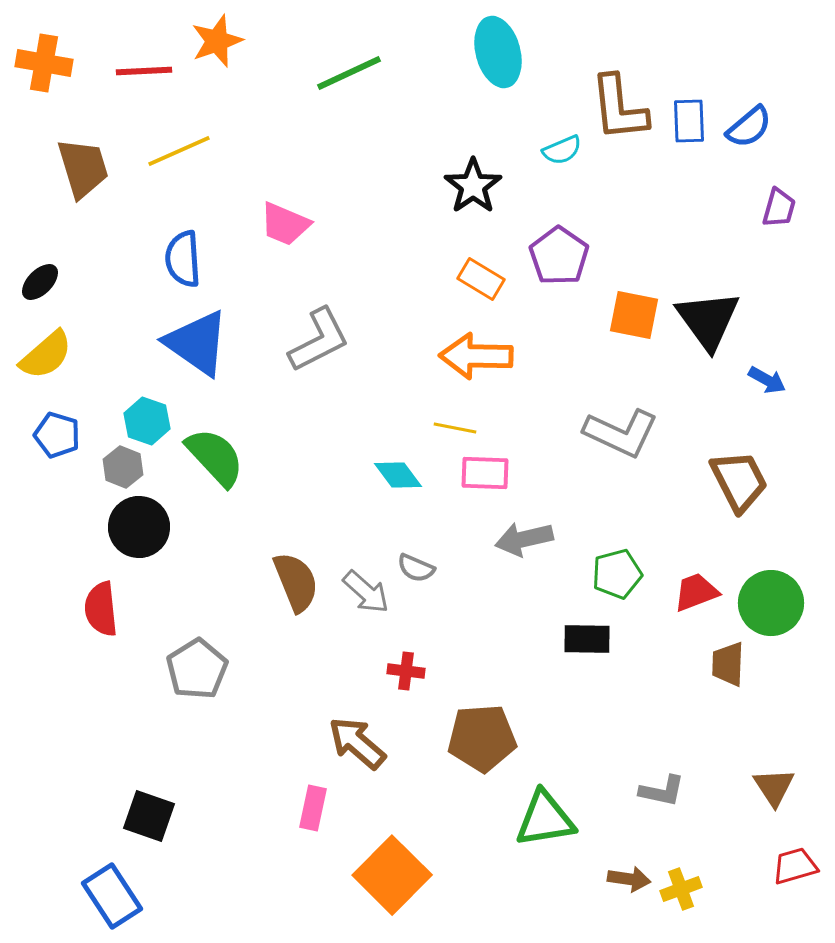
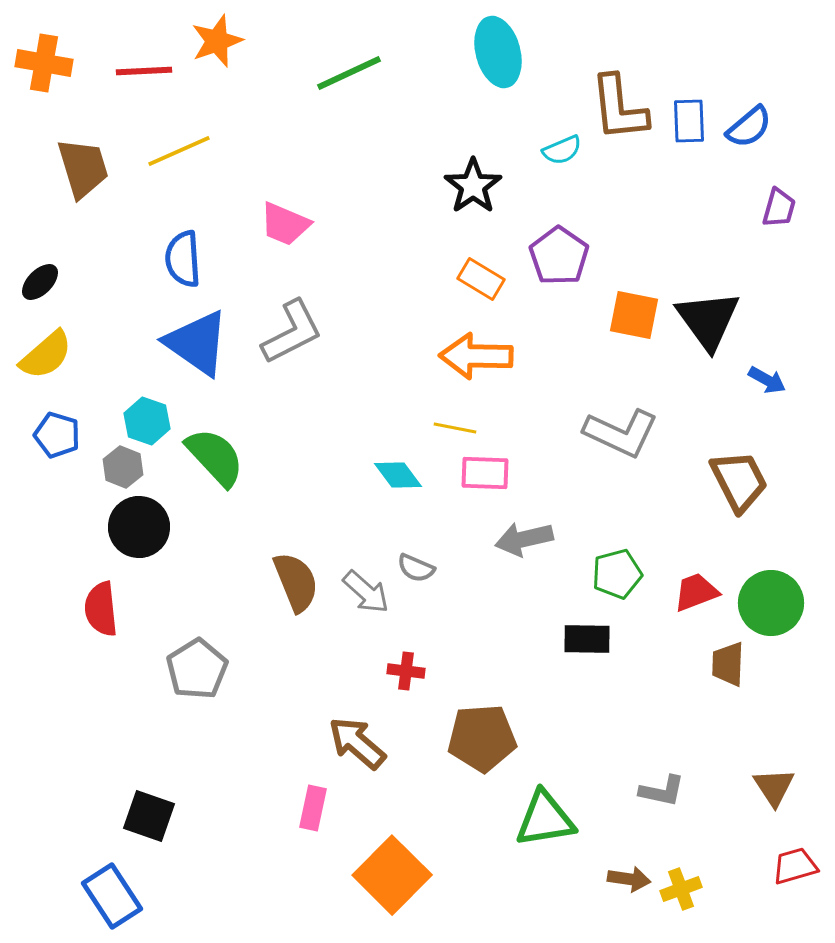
gray L-shape at (319, 340): moved 27 px left, 8 px up
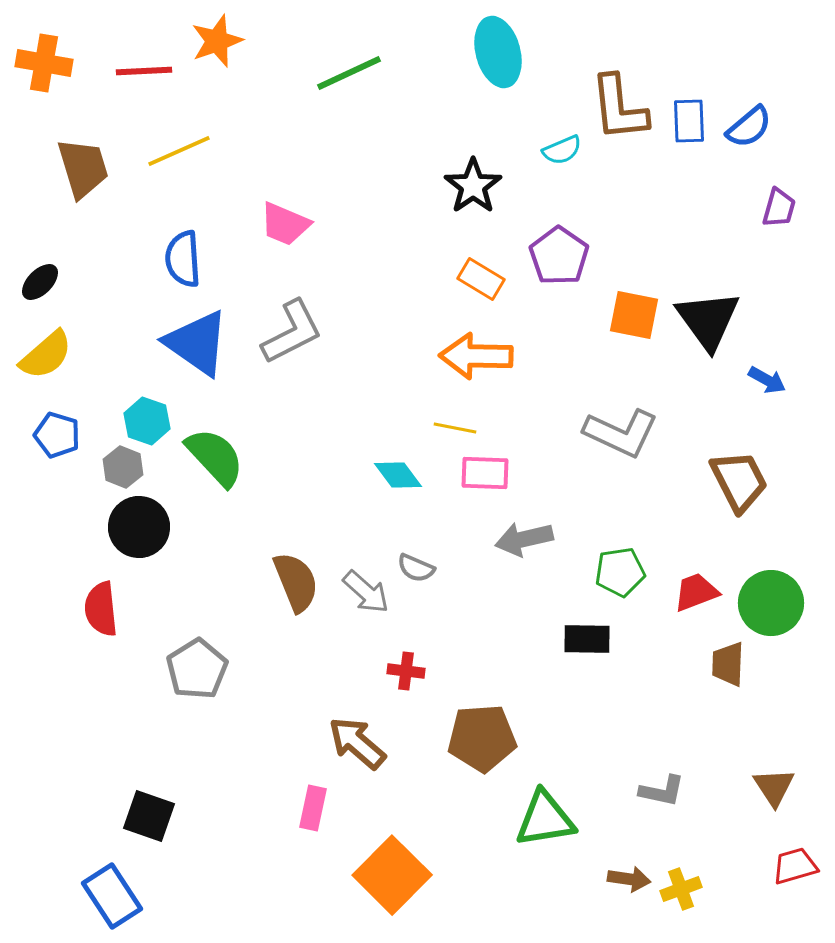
green pentagon at (617, 574): moved 3 px right, 2 px up; rotated 6 degrees clockwise
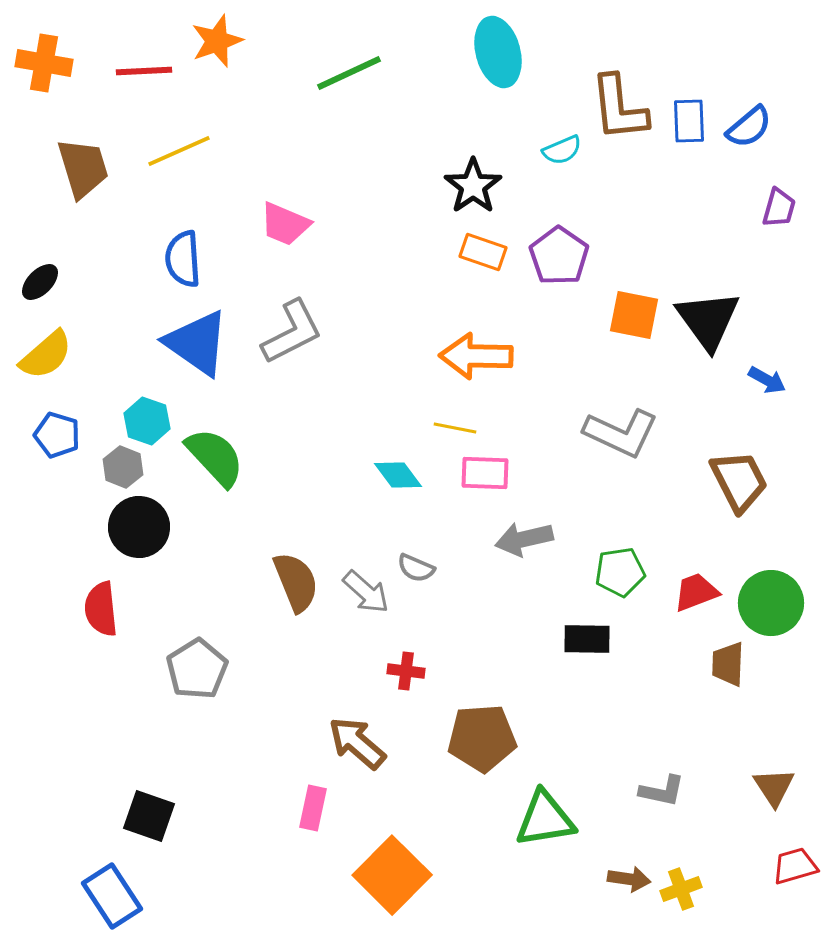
orange rectangle at (481, 279): moved 2 px right, 27 px up; rotated 12 degrees counterclockwise
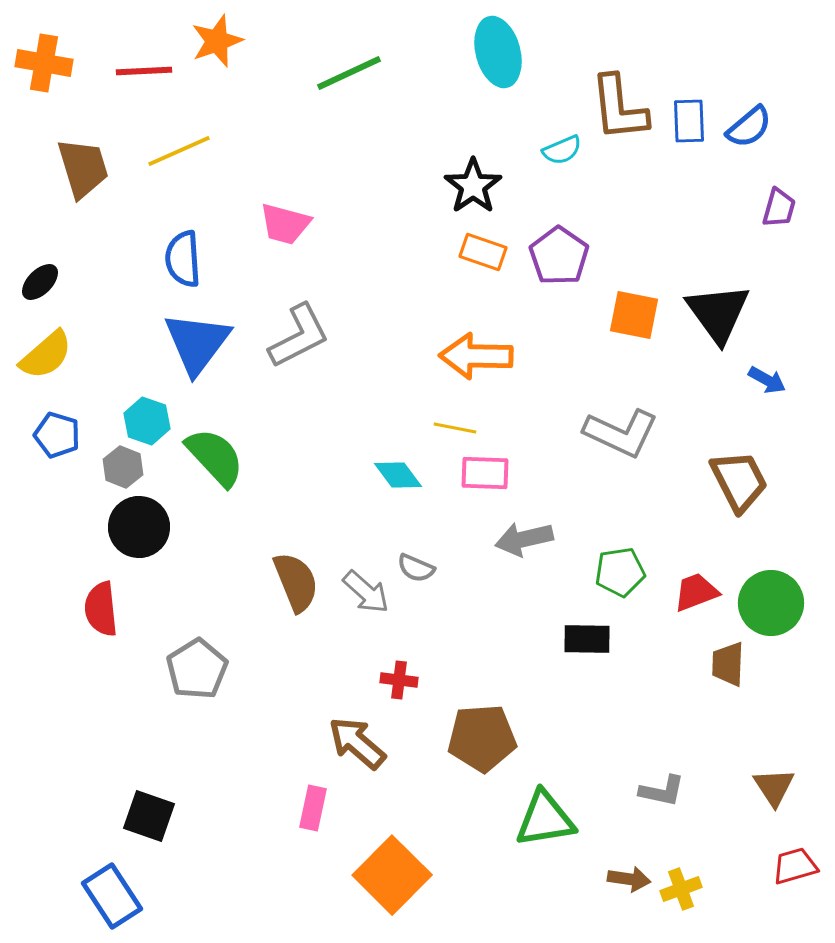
pink trapezoid at (285, 224): rotated 8 degrees counterclockwise
black triangle at (708, 320): moved 10 px right, 7 px up
gray L-shape at (292, 332): moved 7 px right, 4 px down
blue triangle at (197, 343): rotated 32 degrees clockwise
red cross at (406, 671): moved 7 px left, 9 px down
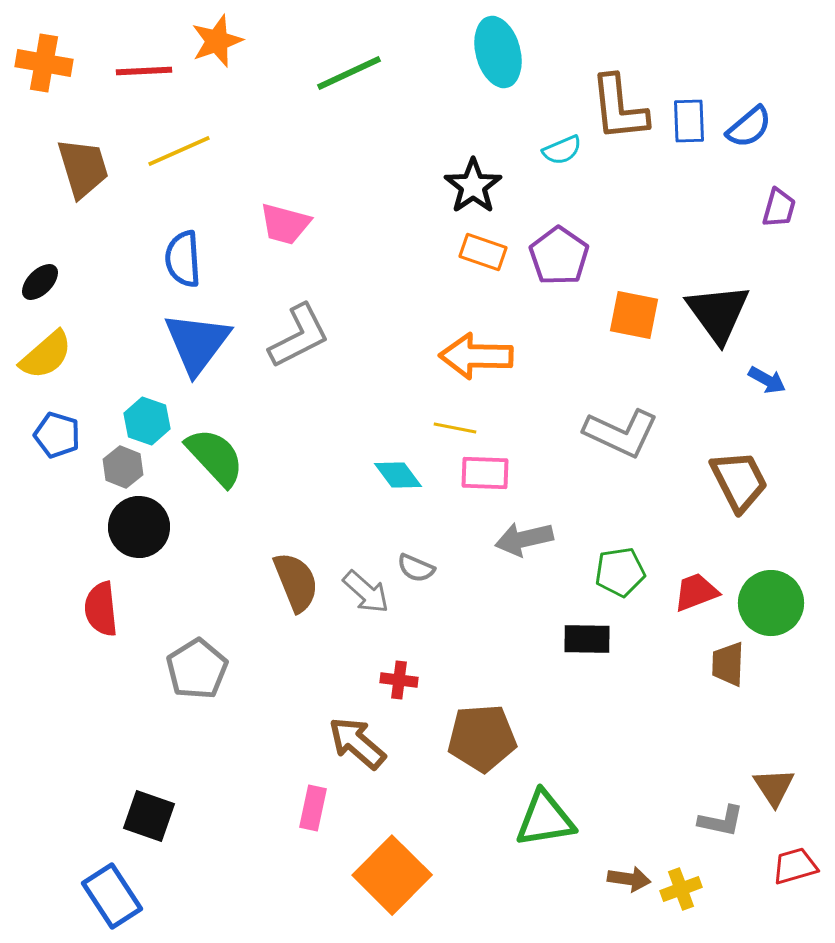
gray L-shape at (662, 791): moved 59 px right, 30 px down
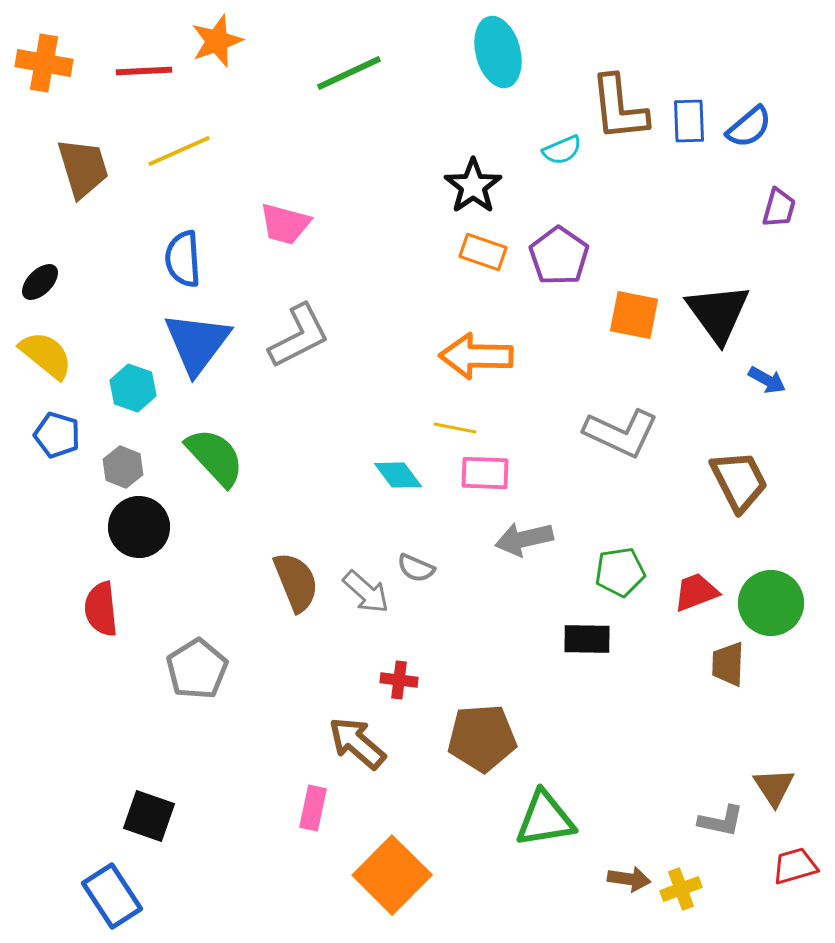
yellow semicircle at (46, 355): rotated 100 degrees counterclockwise
cyan hexagon at (147, 421): moved 14 px left, 33 px up
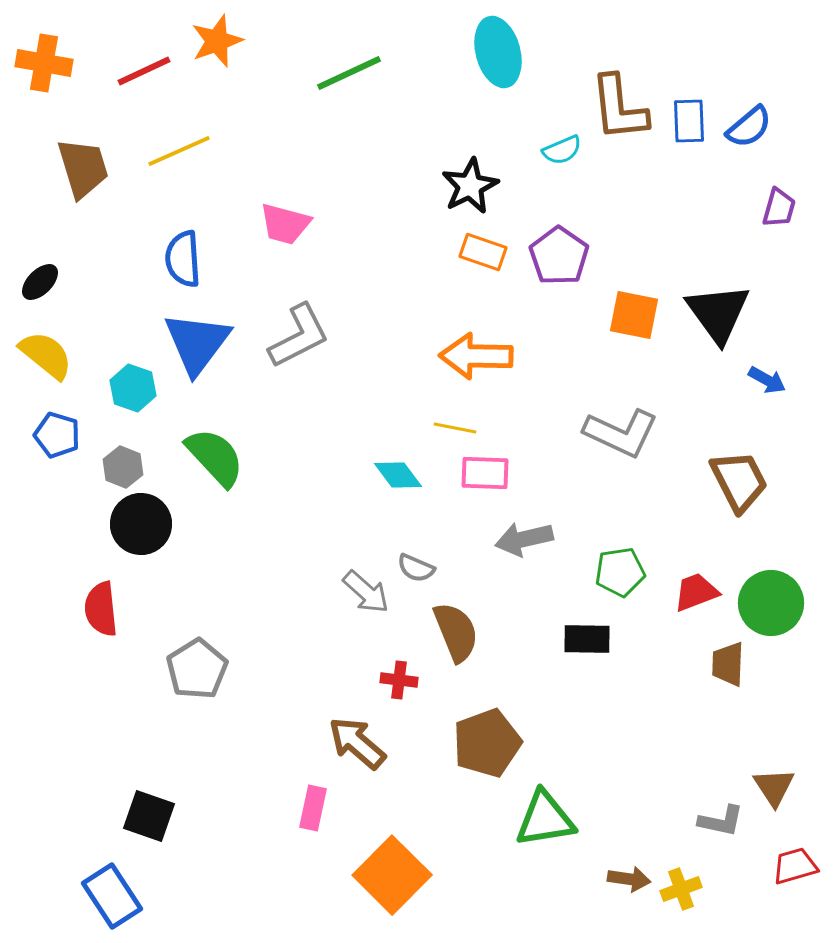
red line at (144, 71): rotated 22 degrees counterclockwise
black star at (473, 186): moved 3 px left; rotated 8 degrees clockwise
black circle at (139, 527): moved 2 px right, 3 px up
brown semicircle at (296, 582): moved 160 px right, 50 px down
brown pentagon at (482, 738): moved 5 px right, 5 px down; rotated 16 degrees counterclockwise
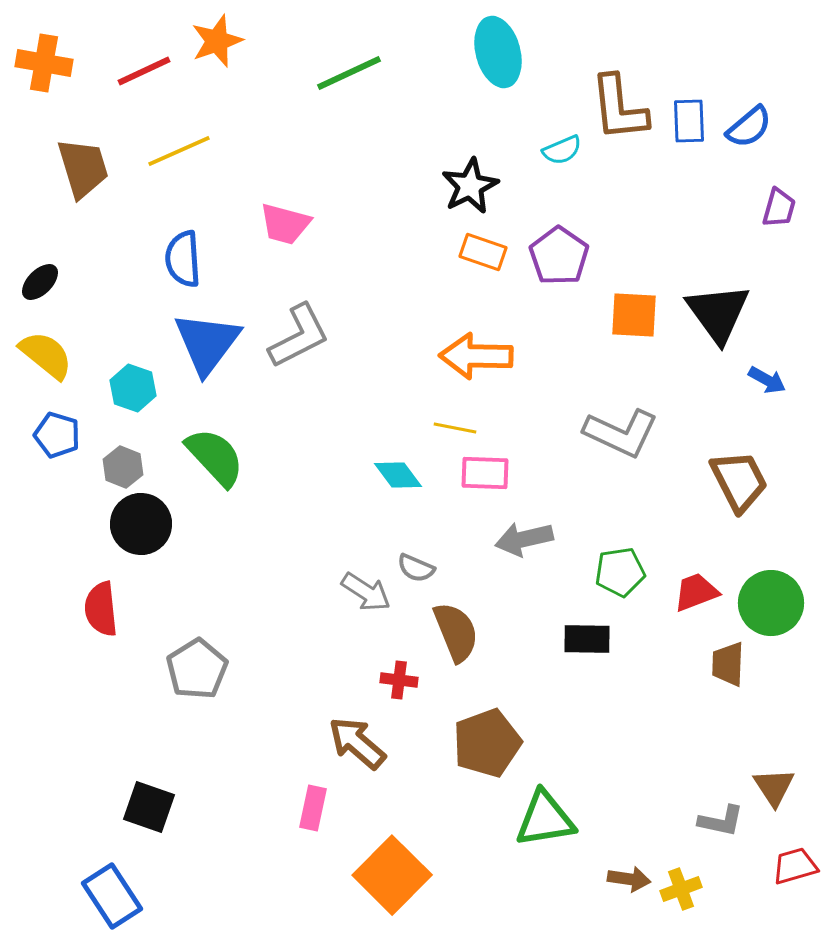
orange square at (634, 315): rotated 8 degrees counterclockwise
blue triangle at (197, 343): moved 10 px right
gray arrow at (366, 592): rotated 9 degrees counterclockwise
black square at (149, 816): moved 9 px up
